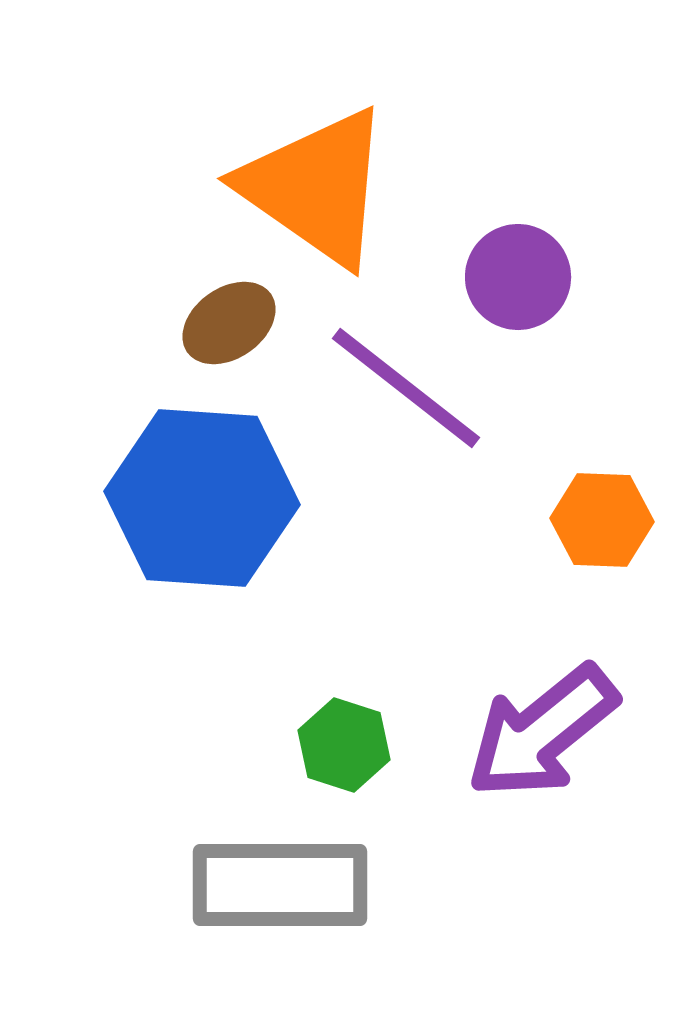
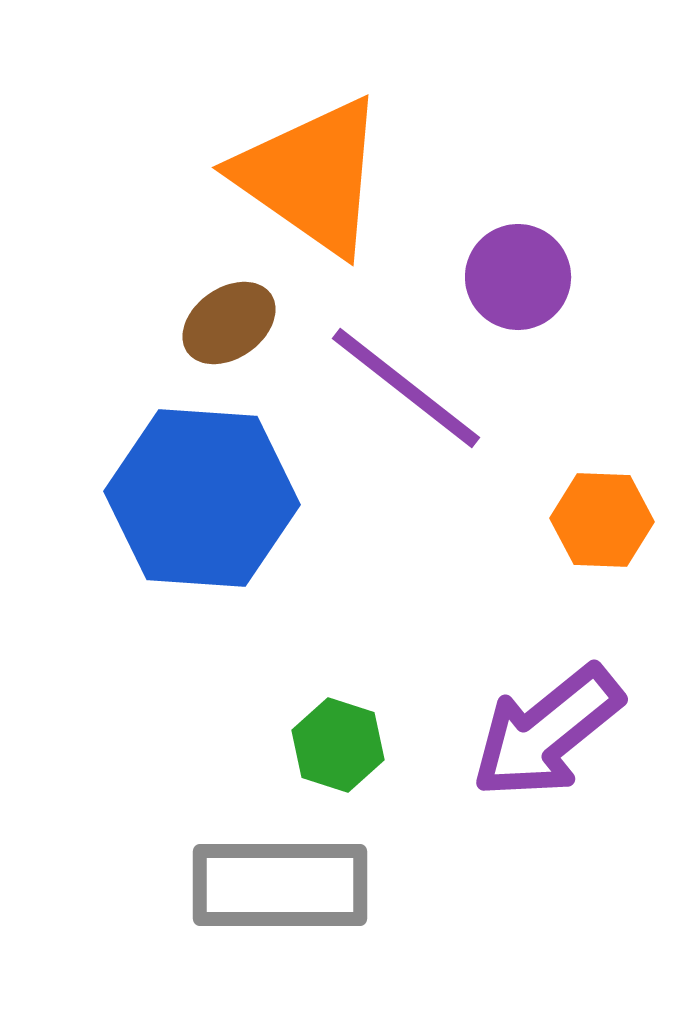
orange triangle: moved 5 px left, 11 px up
purple arrow: moved 5 px right
green hexagon: moved 6 px left
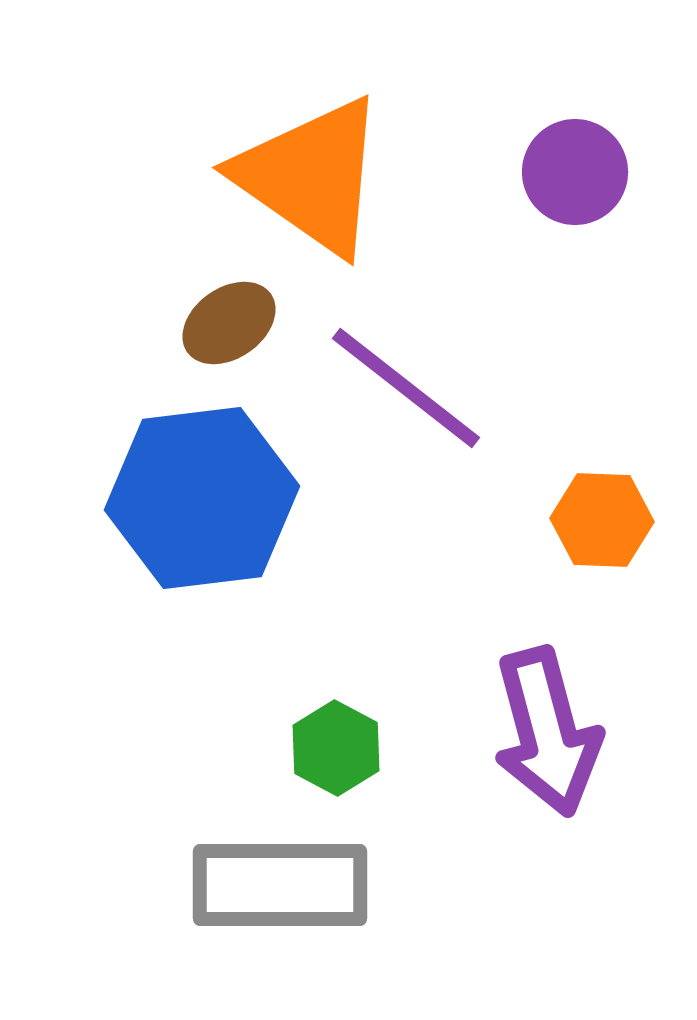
purple circle: moved 57 px right, 105 px up
blue hexagon: rotated 11 degrees counterclockwise
purple arrow: rotated 66 degrees counterclockwise
green hexagon: moved 2 px left, 3 px down; rotated 10 degrees clockwise
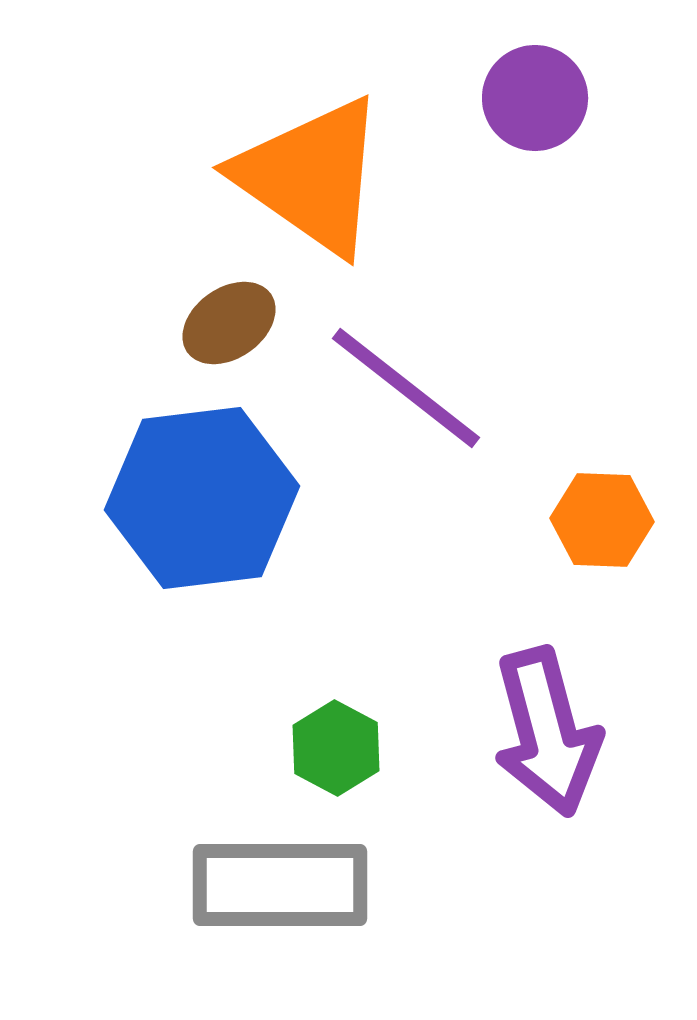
purple circle: moved 40 px left, 74 px up
